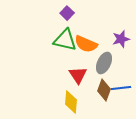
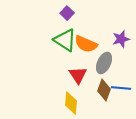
green triangle: rotated 20 degrees clockwise
blue line: rotated 12 degrees clockwise
yellow diamond: moved 1 px down
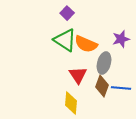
gray ellipse: rotated 10 degrees counterclockwise
brown diamond: moved 2 px left, 4 px up
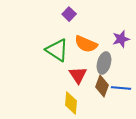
purple square: moved 2 px right, 1 px down
green triangle: moved 8 px left, 10 px down
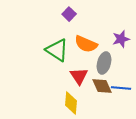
red triangle: moved 1 px right, 1 px down
brown diamond: rotated 45 degrees counterclockwise
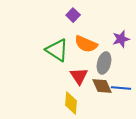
purple square: moved 4 px right, 1 px down
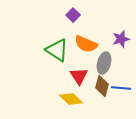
brown diamond: rotated 40 degrees clockwise
yellow diamond: moved 4 px up; rotated 50 degrees counterclockwise
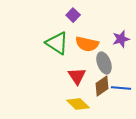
orange semicircle: moved 1 px right; rotated 10 degrees counterclockwise
green triangle: moved 7 px up
gray ellipse: rotated 35 degrees counterclockwise
red triangle: moved 2 px left
brown diamond: rotated 40 degrees clockwise
yellow diamond: moved 7 px right, 5 px down
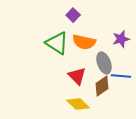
orange semicircle: moved 3 px left, 2 px up
red triangle: rotated 12 degrees counterclockwise
blue line: moved 12 px up
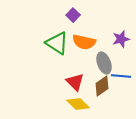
red triangle: moved 2 px left, 6 px down
